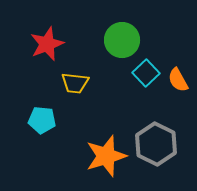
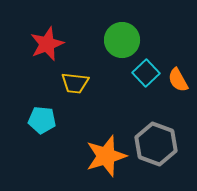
gray hexagon: rotated 6 degrees counterclockwise
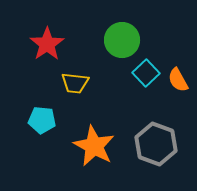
red star: rotated 12 degrees counterclockwise
orange star: moved 12 px left, 10 px up; rotated 27 degrees counterclockwise
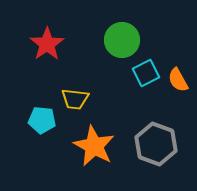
cyan square: rotated 16 degrees clockwise
yellow trapezoid: moved 16 px down
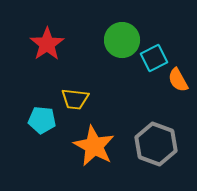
cyan square: moved 8 px right, 15 px up
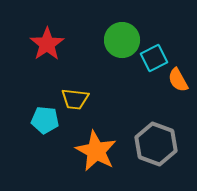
cyan pentagon: moved 3 px right
orange star: moved 2 px right, 5 px down
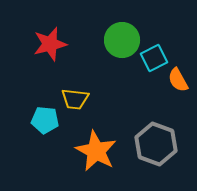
red star: moved 3 px right; rotated 20 degrees clockwise
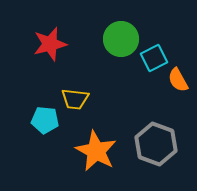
green circle: moved 1 px left, 1 px up
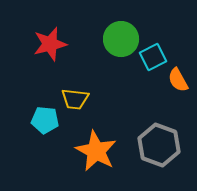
cyan square: moved 1 px left, 1 px up
gray hexagon: moved 3 px right, 1 px down
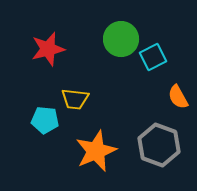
red star: moved 2 px left, 5 px down
orange semicircle: moved 17 px down
orange star: rotated 21 degrees clockwise
